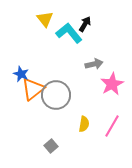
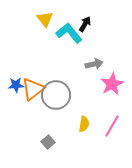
blue star: moved 5 px left, 11 px down; rotated 28 degrees counterclockwise
gray square: moved 3 px left, 4 px up
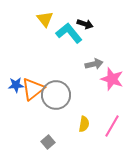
black arrow: rotated 77 degrees clockwise
pink star: moved 5 px up; rotated 25 degrees counterclockwise
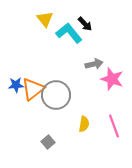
black arrow: rotated 28 degrees clockwise
pink line: moved 2 px right; rotated 50 degrees counterclockwise
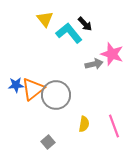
pink star: moved 25 px up
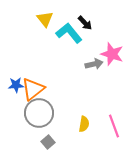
black arrow: moved 1 px up
gray circle: moved 17 px left, 18 px down
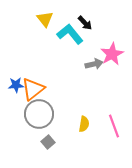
cyan L-shape: moved 1 px right, 1 px down
pink star: rotated 25 degrees clockwise
gray circle: moved 1 px down
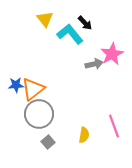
yellow semicircle: moved 11 px down
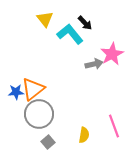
blue star: moved 7 px down
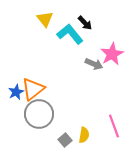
gray arrow: rotated 36 degrees clockwise
blue star: rotated 21 degrees counterclockwise
gray square: moved 17 px right, 2 px up
